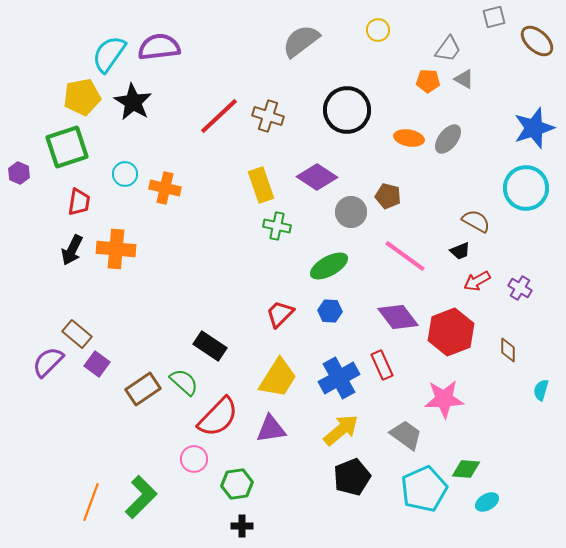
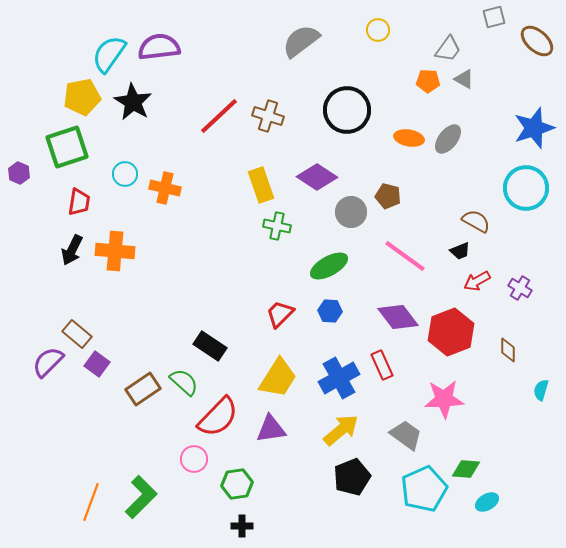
orange cross at (116, 249): moved 1 px left, 2 px down
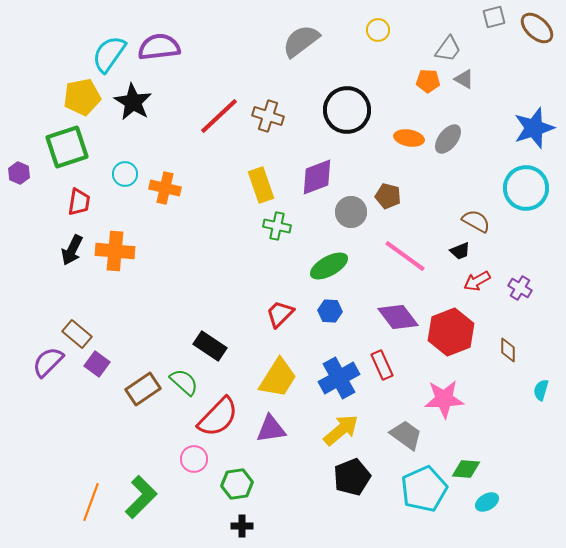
brown ellipse at (537, 41): moved 13 px up
purple diamond at (317, 177): rotated 54 degrees counterclockwise
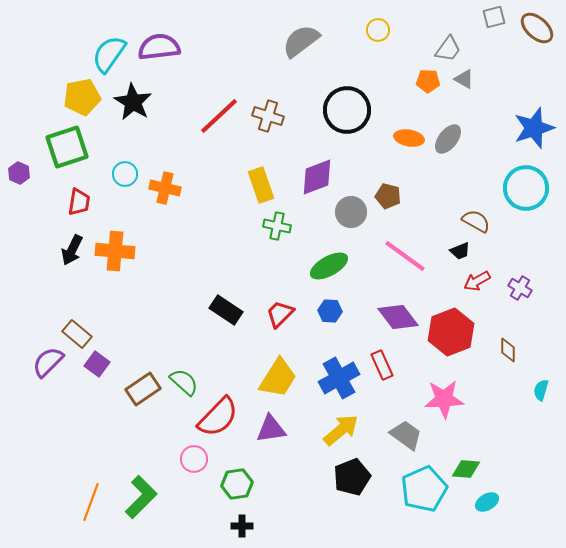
black rectangle at (210, 346): moved 16 px right, 36 px up
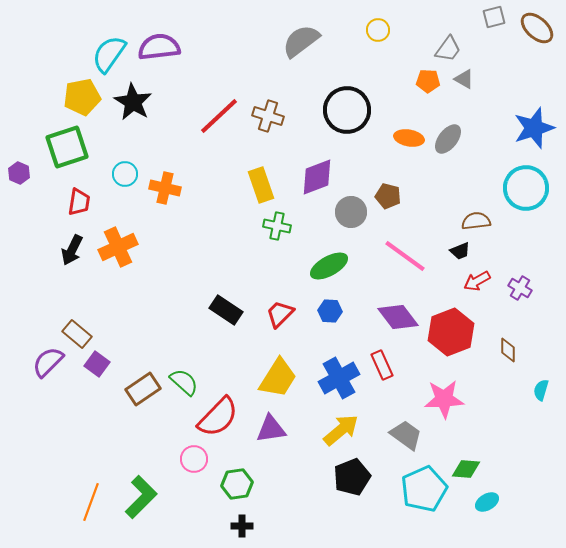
brown semicircle at (476, 221): rotated 36 degrees counterclockwise
orange cross at (115, 251): moved 3 px right, 4 px up; rotated 30 degrees counterclockwise
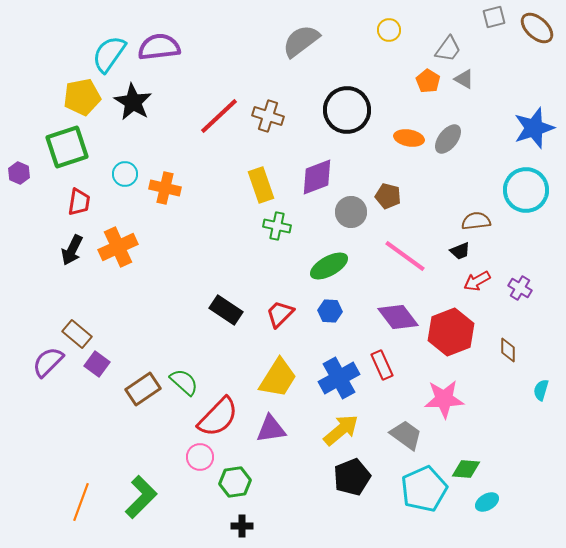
yellow circle at (378, 30): moved 11 px right
orange pentagon at (428, 81): rotated 30 degrees clockwise
cyan circle at (526, 188): moved 2 px down
pink circle at (194, 459): moved 6 px right, 2 px up
green hexagon at (237, 484): moved 2 px left, 2 px up
orange line at (91, 502): moved 10 px left
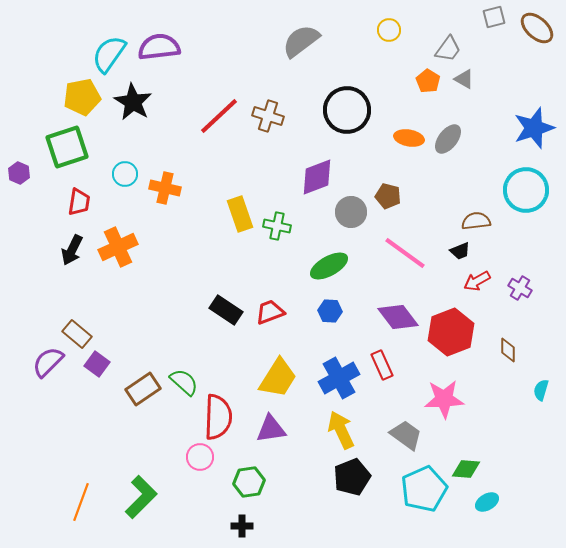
yellow rectangle at (261, 185): moved 21 px left, 29 px down
pink line at (405, 256): moved 3 px up
red trapezoid at (280, 314): moved 10 px left, 2 px up; rotated 24 degrees clockwise
red semicircle at (218, 417): rotated 42 degrees counterclockwise
yellow arrow at (341, 430): rotated 75 degrees counterclockwise
green hexagon at (235, 482): moved 14 px right
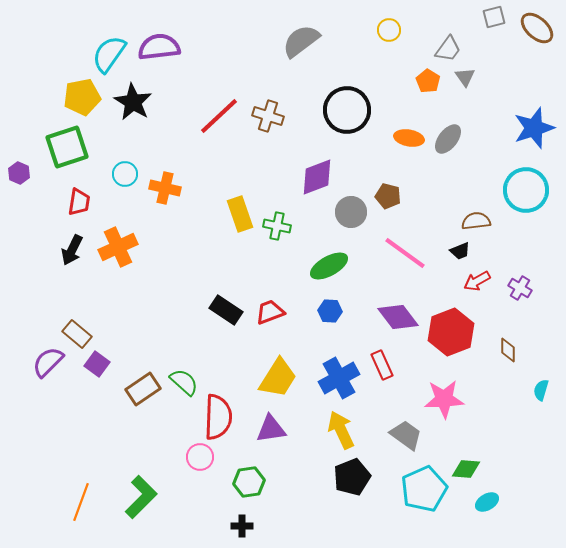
gray triangle at (464, 79): moved 1 px right, 2 px up; rotated 25 degrees clockwise
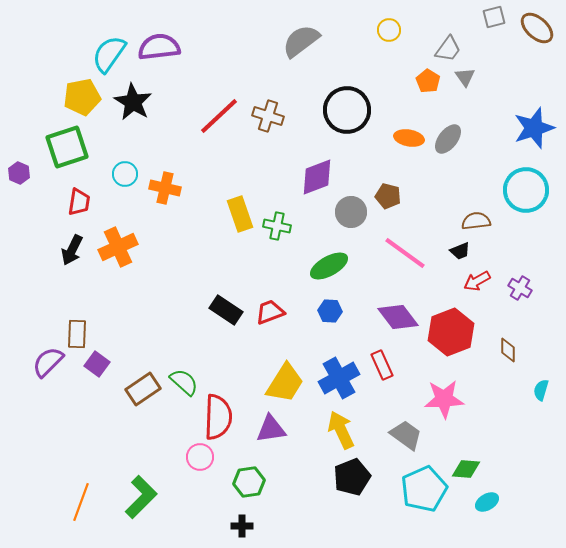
brown rectangle at (77, 334): rotated 52 degrees clockwise
yellow trapezoid at (278, 378): moved 7 px right, 5 px down
